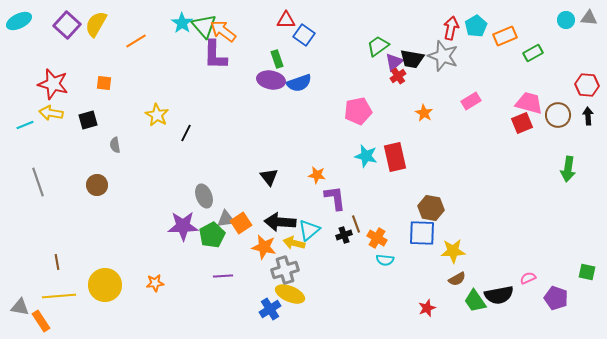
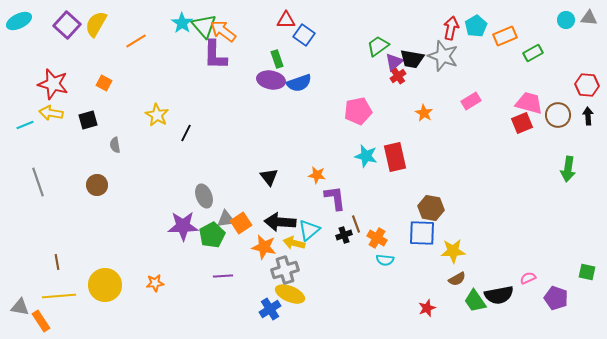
orange square at (104, 83): rotated 21 degrees clockwise
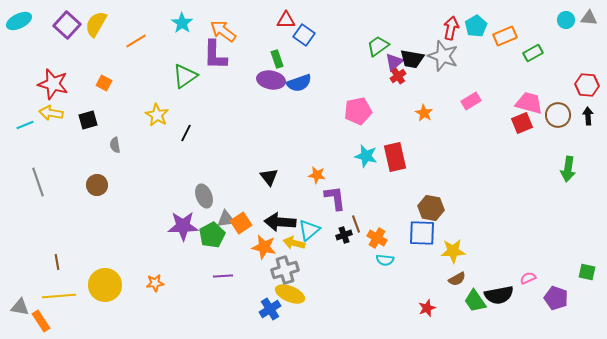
green triangle at (204, 26): moved 19 px left, 50 px down; rotated 36 degrees clockwise
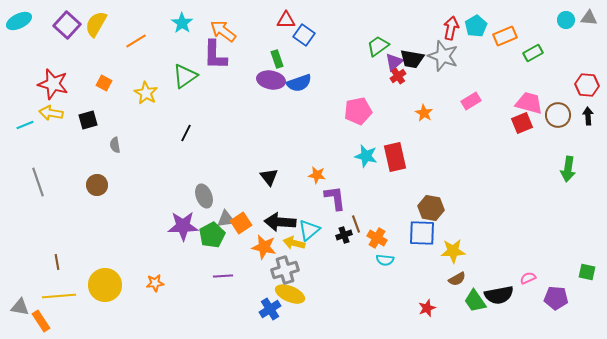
yellow star at (157, 115): moved 11 px left, 22 px up
purple pentagon at (556, 298): rotated 15 degrees counterclockwise
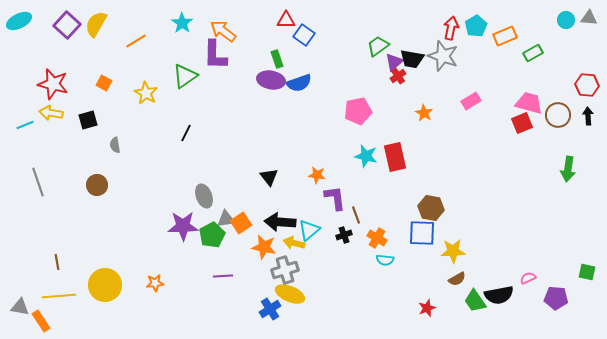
brown line at (356, 224): moved 9 px up
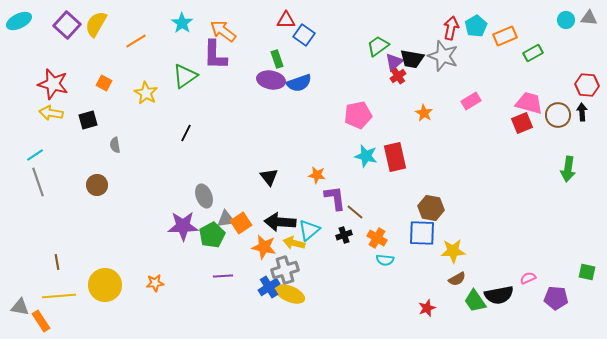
pink pentagon at (358, 111): moved 4 px down
black arrow at (588, 116): moved 6 px left, 4 px up
cyan line at (25, 125): moved 10 px right, 30 px down; rotated 12 degrees counterclockwise
brown line at (356, 215): moved 1 px left, 3 px up; rotated 30 degrees counterclockwise
blue cross at (270, 309): moved 1 px left, 22 px up
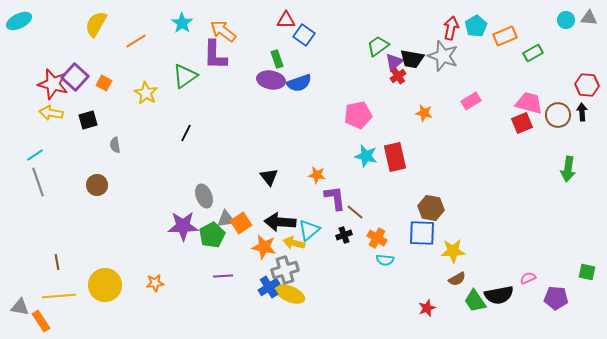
purple square at (67, 25): moved 8 px right, 52 px down
orange star at (424, 113): rotated 18 degrees counterclockwise
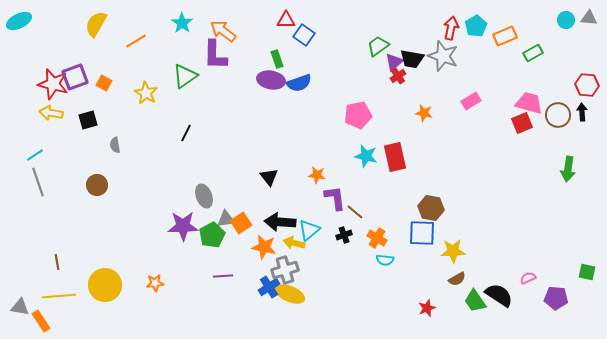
purple square at (75, 77): rotated 28 degrees clockwise
black semicircle at (499, 295): rotated 136 degrees counterclockwise
